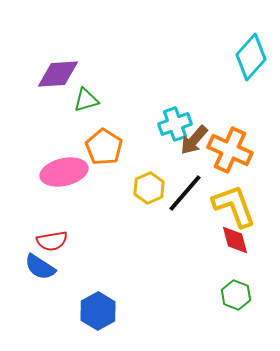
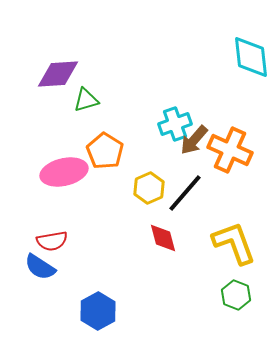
cyan diamond: rotated 48 degrees counterclockwise
orange pentagon: moved 1 px right, 4 px down
yellow L-shape: moved 37 px down
red diamond: moved 72 px left, 2 px up
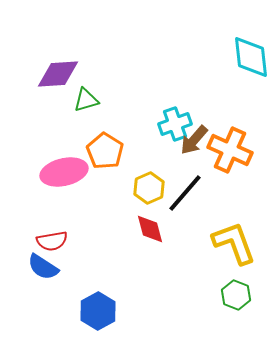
red diamond: moved 13 px left, 9 px up
blue semicircle: moved 3 px right
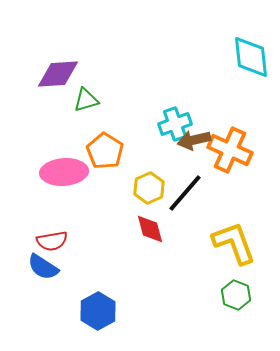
brown arrow: rotated 36 degrees clockwise
pink ellipse: rotated 9 degrees clockwise
